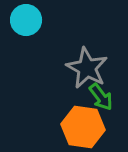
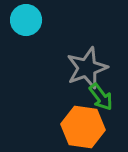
gray star: rotated 24 degrees clockwise
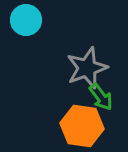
orange hexagon: moved 1 px left, 1 px up
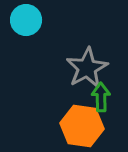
gray star: rotated 9 degrees counterclockwise
green arrow: rotated 144 degrees counterclockwise
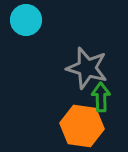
gray star: rotated 27 degrees counterclockwise
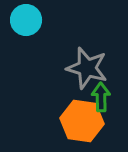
orange hexagon: moved 5 px up
